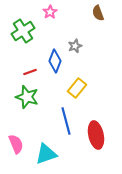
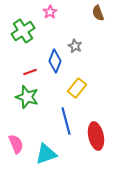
gray star: rotated 24 degrees counterclockwise
red ellipse: moved 1 px down
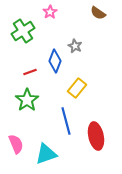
brown semicircle: rotated 35 degrees counterclockwise
green star: moved 3 px down; rotated 20 degrees clockwise
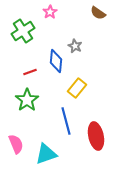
blue diamond: moved 1 px right; rotated 15 degrees counterclockwise
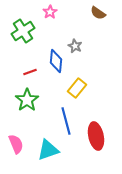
cyan triangle: moved 2 px right, 4 px up
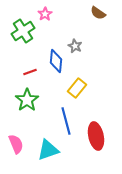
pink star: moved 5 px left, 2 px down
